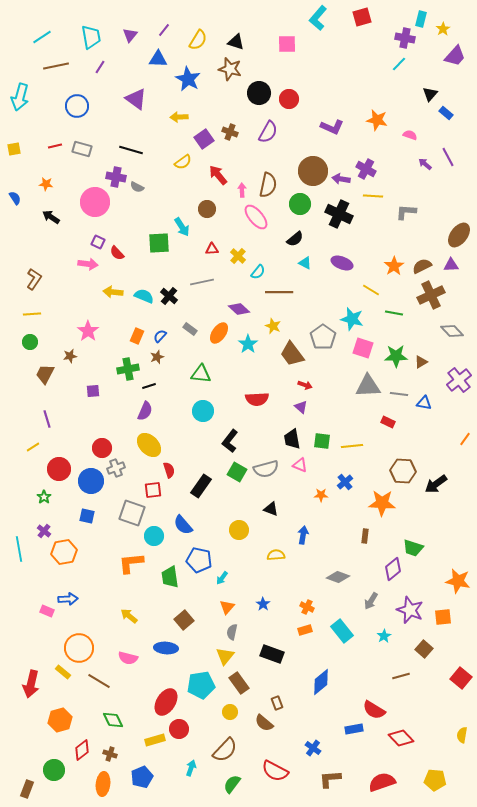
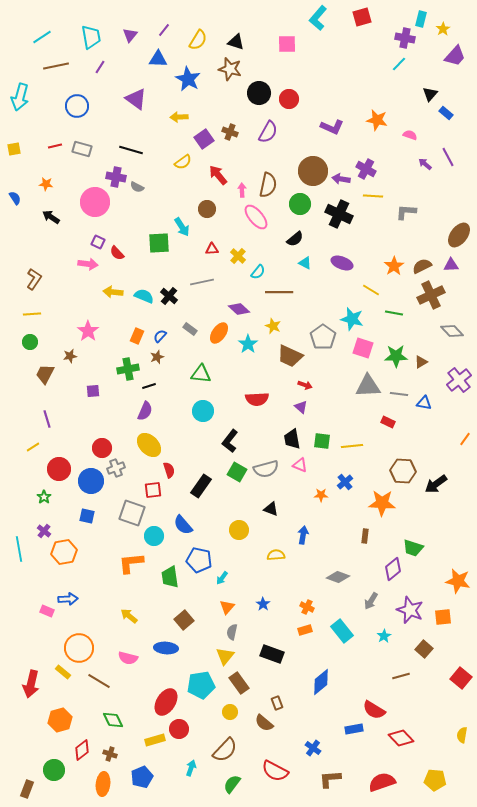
brown trapezoid at (292, 354): moved 2 px left, 2 px down; rotated 28 degrees counterclockwise
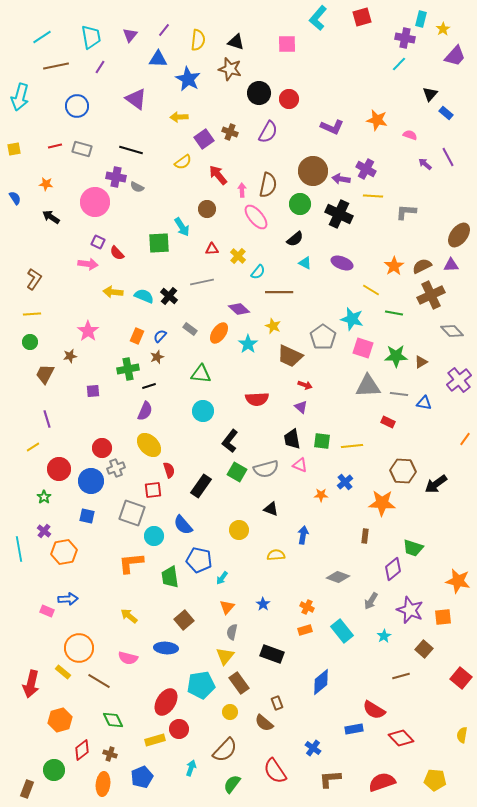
yellow semicircle at (198, 40): rotated 25 degrees counterclockwise
red semicircle at (275, 771): rotated 28 degrees clockwise
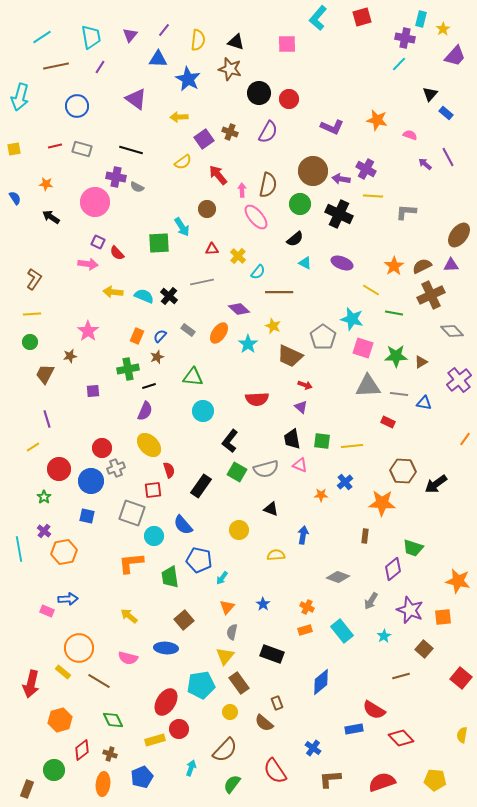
gray rectangle at (190, 329): moved 2 px left, 1 px down
green triangle at (201, 374): moved 8 px left, 3 px down
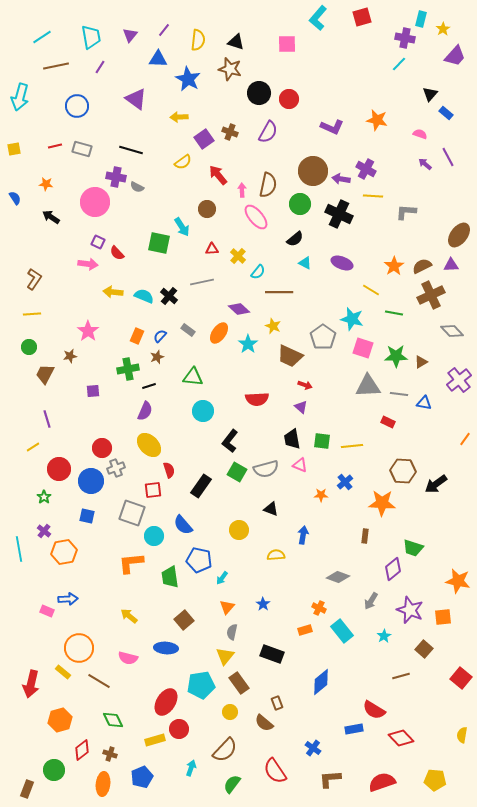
pink semicircle at (410, 135): moved 10 px right, 1 px up
green square at (159, 243): rotated 15 degrees clockwise
green circle at (30, 342): moved 1 px left, 5 px down
orange cross at (307, 607): moved 12 px right, 1 px down
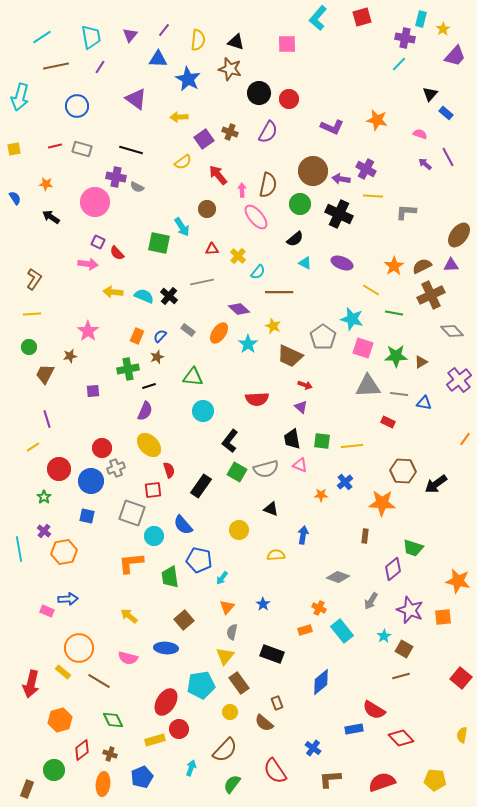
brown square at (424, 649): moved 20 px left; rotated 12 degrees counterclockwise
